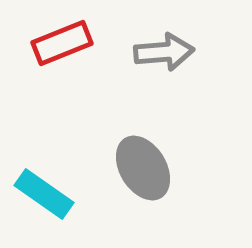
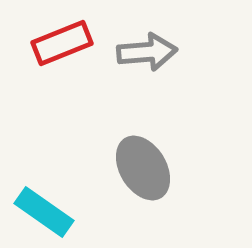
gray arrow: moved 17 px left
cyan rectangle: moved 18 px down
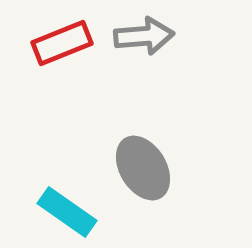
gray arrow: moved 3 px left, 16 px up
cyan rectangle: moved 23 px right
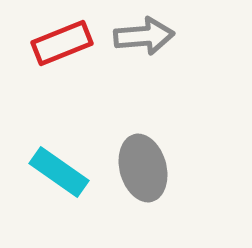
gray ellipse: rotated 16 degrees clockwise
cyan rectangle: moved 8 px left, 40 px up
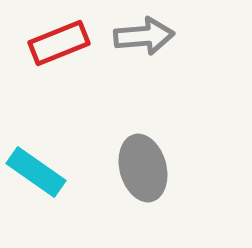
red rectangle: moved 3 px left
cyan rectangle: moved 23 px left
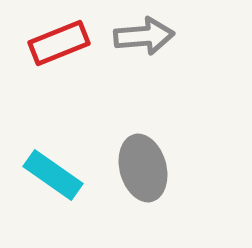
cyan rectangle: moved 17 px right, 3 px down
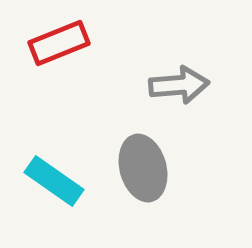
gray arrow: moved 35 px right, 49 px down
cyan rectangle: moved 1 px right, 6 px down
